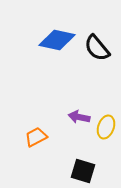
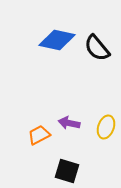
purple arrow: moved 10 px left, 6 px down
orange trapezoid: moved 3 px right, 2 px up
black square: moved 16 px left
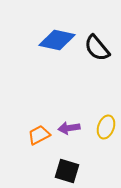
purple arrow: moved 5 px down; rotated 20 degrees counterclockwise
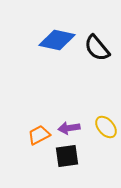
yellow ellipse: rotated 60 degrees counterclockwise
black square: moved 15 px up; rotated 25 degrees counterclockwise
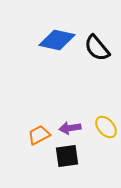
purple arrow: moved 1 px right
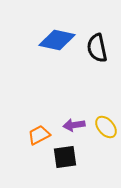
black semicircle: rotated 28 degrees clockwise
purple arrow: moved 4 px right, 3 px up
black square: moved 2 px left, 1 px down
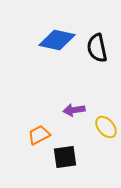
purple arrow: moved 15 px up
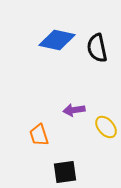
orange trapezoid: rotated 80 degrees counterclockwise
black square: moved 15 px down
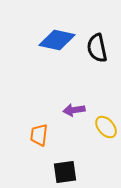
orange trapezoid: rotated 25 degrees clockwise
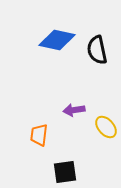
black semicircle: moved 2 px down
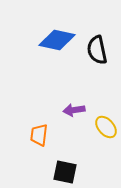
black square: rotated 20 degrees clockwise
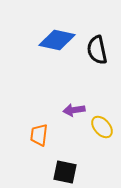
yellow ellipse: moved 4 px left
